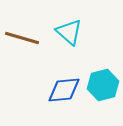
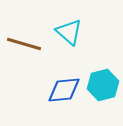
brown line: moved 2 px right, 6 px down
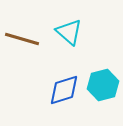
brown line: moved 2 px left, 5 px up
blue diamond: rotated 12 degrees counterclockwise
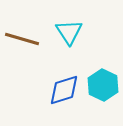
cyan triangle: rotated 16 degrees clockwise
cyan hexagon: rotated 20 degrees counterclockwise
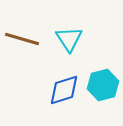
cyan triangle: moved 7 px down
cyan hexagon: rotated 20 degrees clockwise
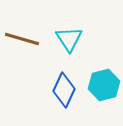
cyan hexagon: moved 1 px right
blue diamond: rotated 48 degrees counterclockwise
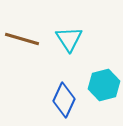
blue diamond: moved 10 px down
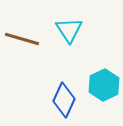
cyan triangle: moved 9 px up
cyan hexagon: rotated 12 degrees counterclockwise
